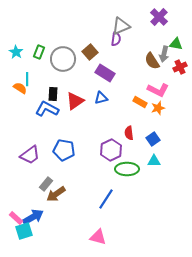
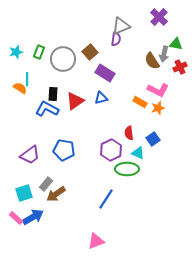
cyan star: rotated 24 degrees clockwise
cyan triangle: moved 16 px left, 8 px up; rotated 24 degrees clockwise
cyan square: moved 38 px up
pink triangle: moved 2 px left, 4 px down; rotated 36 degrees counterclockwise
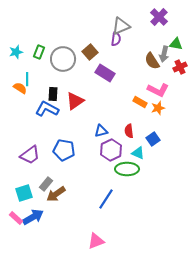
blue triangle: moved 33 px down
red semicircle: moved 2 px up
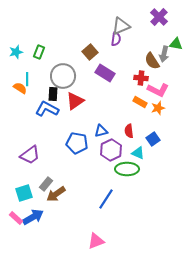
gray circle: moved 17 px down
red cross: moved 39 px left, 11 px down; rotated 32 degrees clockwise
blue pentagon: moved 13 px right, 7 px up
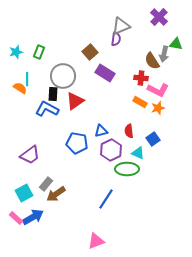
cyan square: rotated 12 degrees counterclockwise
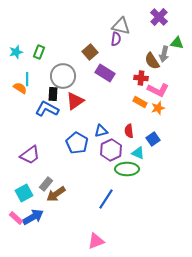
gray triangle: rotated 36 degrees clockwise
green triangle: moved 1 px right, 1 px up
blue pentagon: rotated 20 degrees clockwise
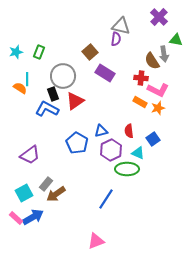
green triangle: moved 1 px left, 3 px up
gray arrow: rotated 21 degrees counterclockwise
black rectangle: rotated 24 degrees counterclockwise
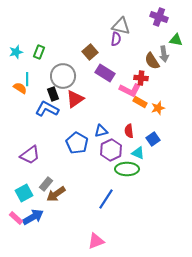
purple cross: rotated 24 degrees counterclockwise
pink L-shape: moved 28 px left
red triangle: moved 2 px up
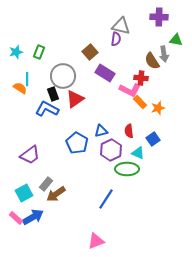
purple cross: rotated 18 degrees counterclockwise
orange rectangle: rotated 16 degrees clockwise
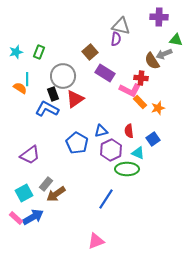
gray arrow: rotated 77 degrees clockwise
